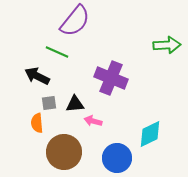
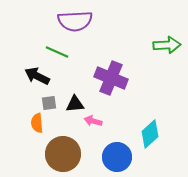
purple semicircle: rotated 48 degrees clockwise
cyan diamond: rotated 16 degrees counterclockwise
brown circle: moved 1 px left, 2 px down
blue circle: moved 1 px up
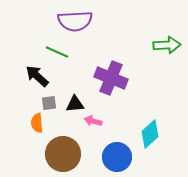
black arrow: rotated 15 degrees clockwise
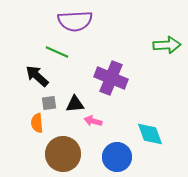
cyan diamond: rotated 68 degrees counterclockwise
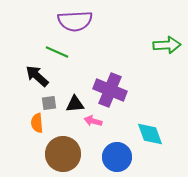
purple cross: moved 1 px left, 12 px down
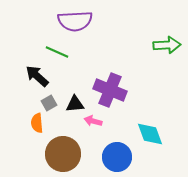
gray square: rotated 21 degrees counterclockwise
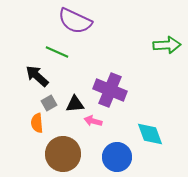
purple semicircle: rotated 28 degrees clockwise
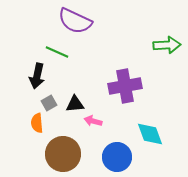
black arrow: rotated 120 degrees counterclockwise
purple cross: moved 15 px right, 4 px up; rotated 32 degrees counterclockwise
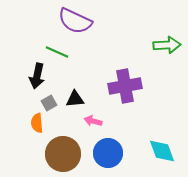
black triangle: moved 5 px up
cyan diamond: moved 12 px right, 17 px down
blue circle: moved 9 px left, 4 px up
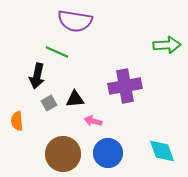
purple semicircle: rotated 16 degrees counterclockwise
orange semicircle: moved 20 px left, 2 px up
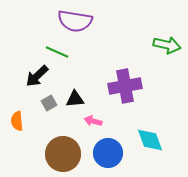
green arrow: rotated 16 degrees clockwise
black arrow: rotated 35 degrees clockwise
cyan diamond: moved 12 px left, 11 px up
